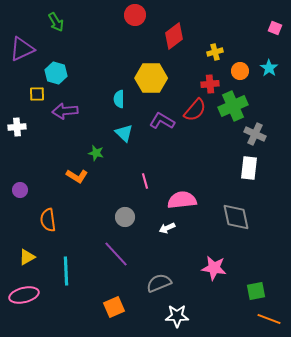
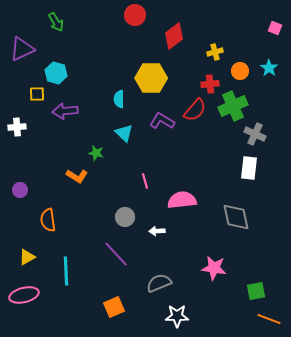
white arrow: moved 10 px left, 3 px down; rotated 21 degrees clockwise
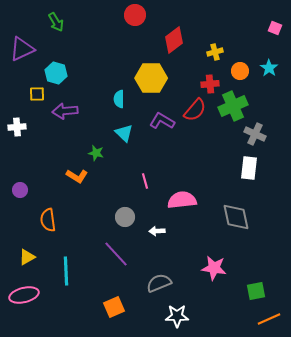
red diamond: moved 4 px down
orange line: rotated 45 degrees counterclockwise
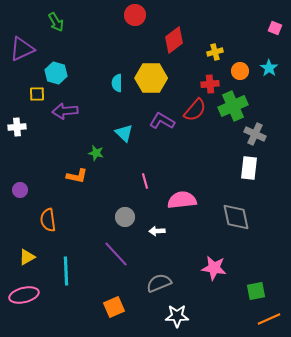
cyan semicircle: moved 2 px left, 16 px up
orange L-shape: rotated 20 degrees counterclockwise
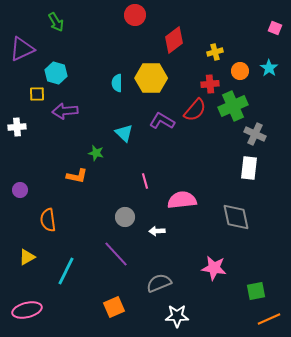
cyan line: rotated 28 degrees clockwise
pink ellipse: moved 3 px right, 15 px down
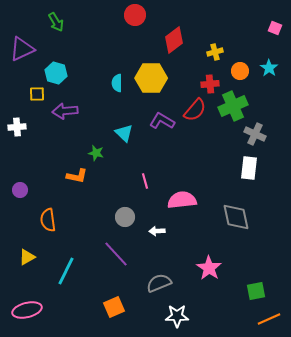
pink star: moved 5 px left; rotated 25 degrees clockwise
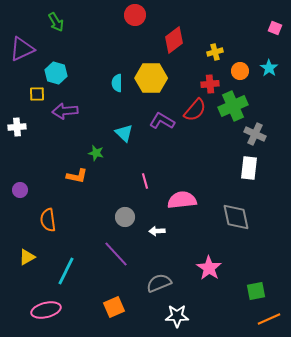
pink ellipse: moved 19 px right
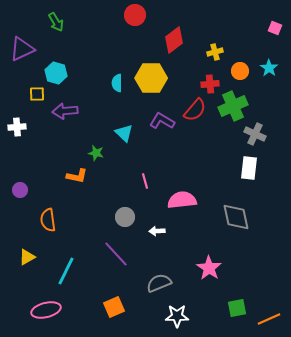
green square: moved 19 px left, 17 px down
